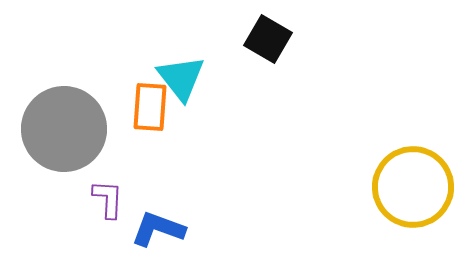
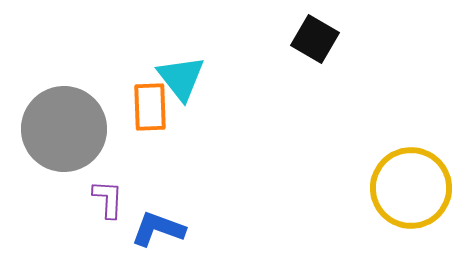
black square: moved 47 px right
orange rectangle: rotated 6 degrees counterclockwise
yellow circle: moved 2 px left, 1 px down
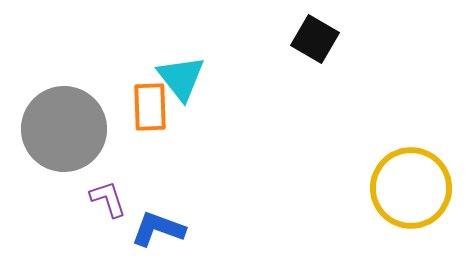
purple L-shape: rotated 21 degrees counterclockwise
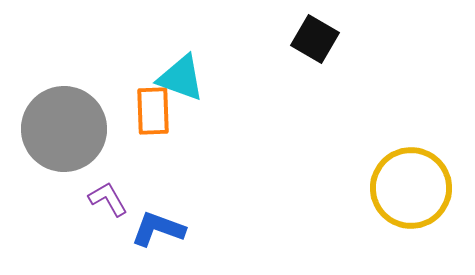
cyan triangle: rotated 32 degrees counterclockwise
orange rectangle: moved 3 px right, 4 px down
purple L-shape: rotated 12 degrees counterclockwise
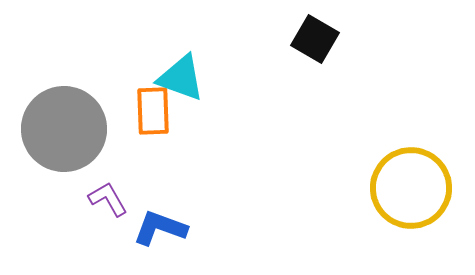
blue L-shape: moved 2 px right, 1 px up
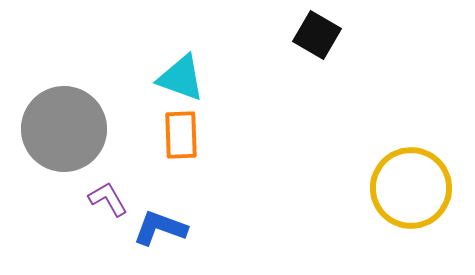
black square: moved 2 px right, 4 px up
orange rectangle: moved 28 px right, 24 px down
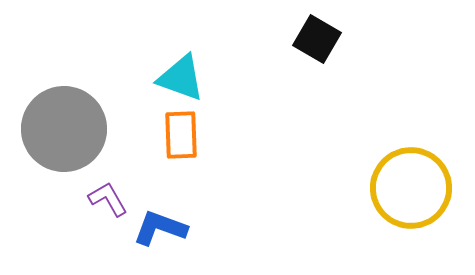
black square: moved 4 px down
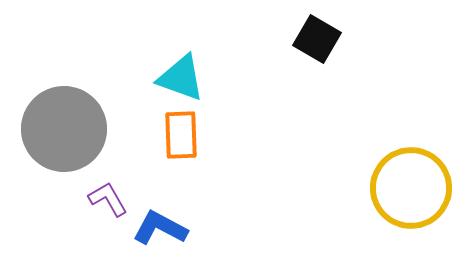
blue L-shape: rotated 8 degrees clockwise
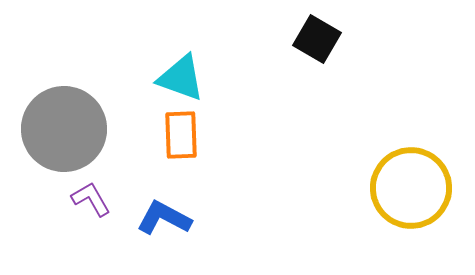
purple L-shape: moved 17 px left
blue L-shape: moved 4 px right, 10 px up
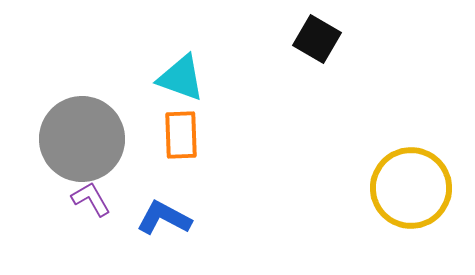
gray circle: moved 18 px right, 10 px down
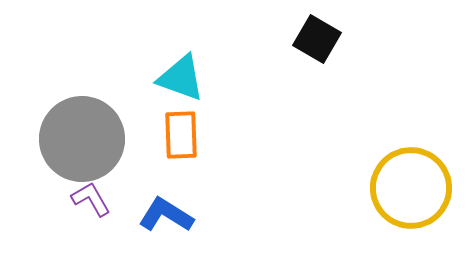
blue L-shape: moved 2 px right, 3 px up; rotated 4 degrees clockwise
